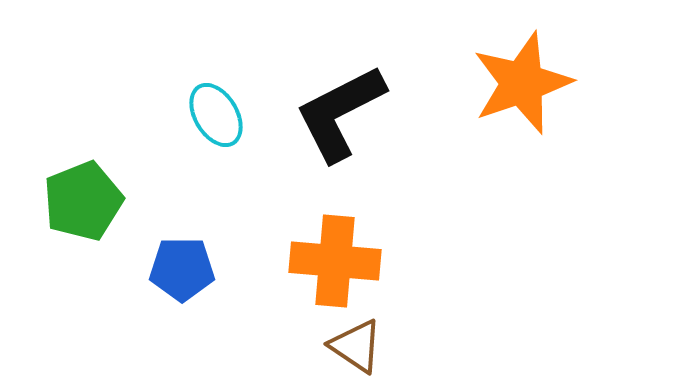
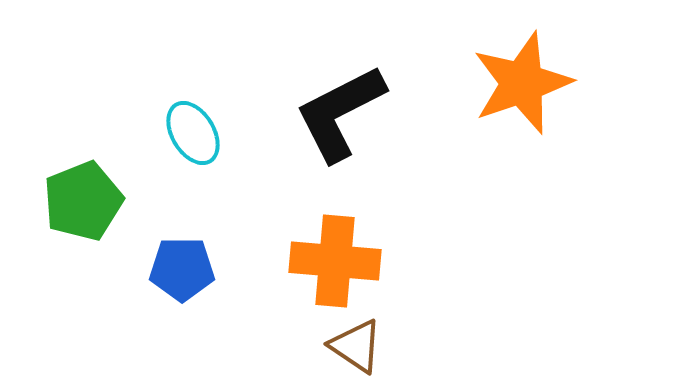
cyan ellipse: moved 23 px left, 18 px down
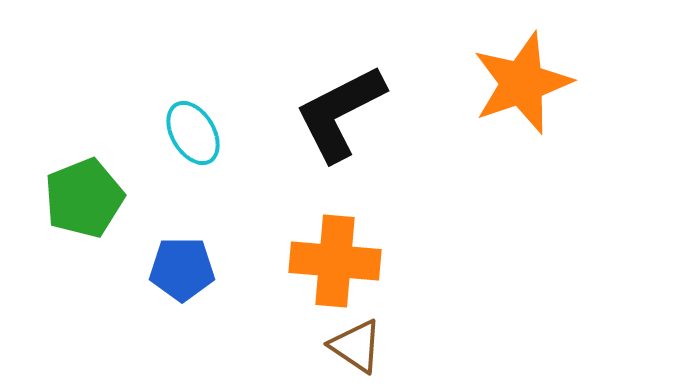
green pentagon: moved 1 px right, 3 px up
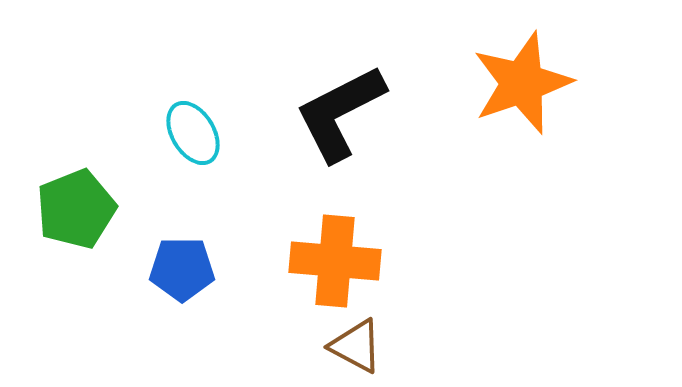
green pentagon: moved 8 px left, 11 px down
brown triangle: rotated 6 degrees counterclockwise
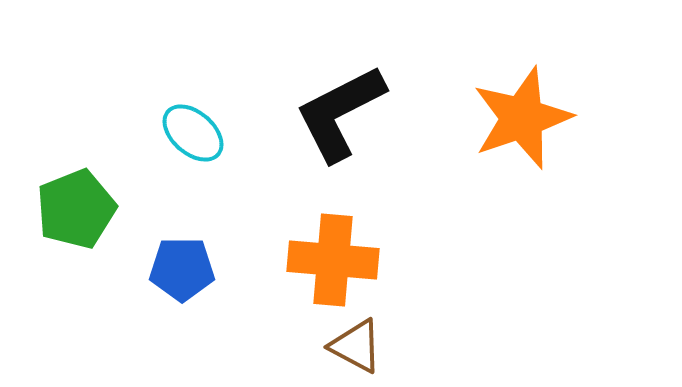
orange star: moved 35 px down
cyan ellipse: rotated 18 degrees counterclockwise
orange cross: moved 2 px left, 1 px up
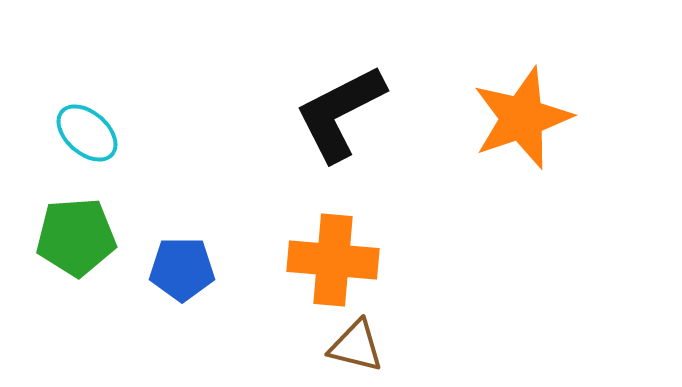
cyan ellipse: moved 106 px left
green pentagon: moved 28 px down; rotated 18 degrees clockwise
brown triangle: rotated 14 degrees counterclockwise
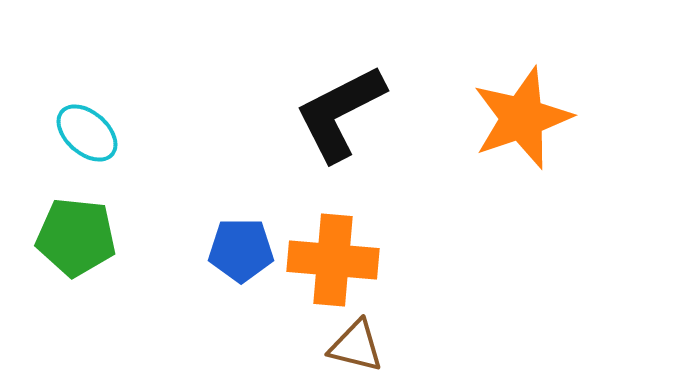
green pentagon: rotated 10 degrees clockwise
blue pentagon: moved 59 px right, 19 px up
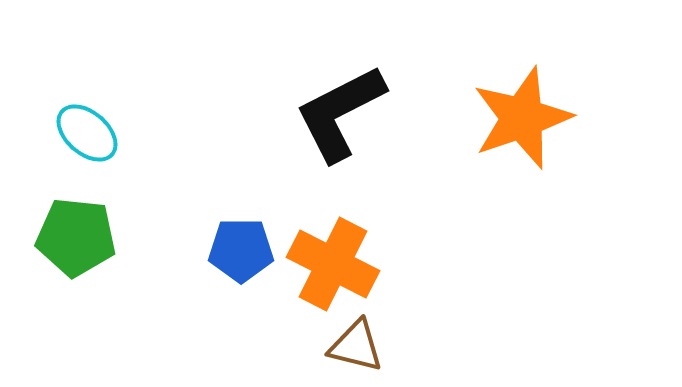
orange cross: moved 4 px down; rotated 22 degrees clockwise
